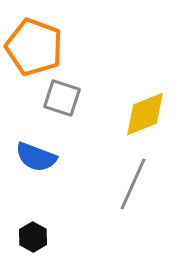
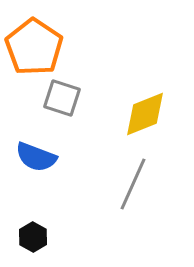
orange pentagon: rotated 14 degrees clockwise
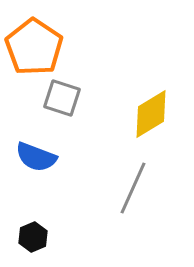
yellow diamond: moved 6 px right; rotated 9 degrees counterclockwise
gray line: moved 4 px down
black hexagon: rotated 8 degrees clockwise
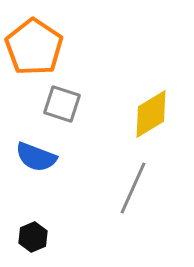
gray square: moved 6 px down
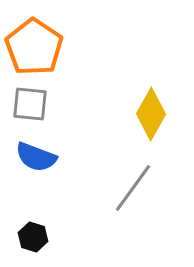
gray square: moved 32 px left; rotated 12 degrees counterclockwise
yellow diamond: rotated 30 degrees counterclockwise
gray line: rotated 12 degrees clockwise
black hexagon: rotated 20 degrees counterclockwise
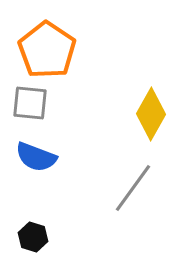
orange pentagon: moved 13 px right, 3 px down
gray square: moved 1 px up
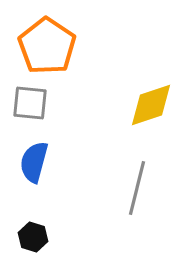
orange pentagon: moved 4 px up
yellow diamond: moved 9 px up; rotated 42 degrees clockwise
blue semicircle: moved 2 px left, 5 px down; rotated 84 degrees clockwise
gray line: moved 4 px right; rotated 22 degrees counterclockwise
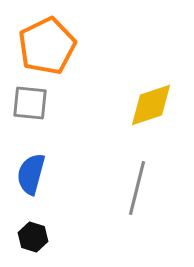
orange pentagon: rotated 12 degrees clockwise
blue semicircle: moved 3 px left, 12 px down
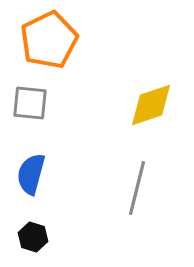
orange pentagon: moved 2 px right, 6 px up
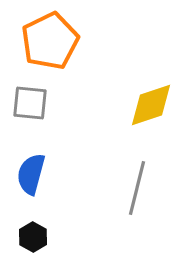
orange pentagon: moved 1 px right, 1 px down
black hexagon: rotated 12 degrees clockwise
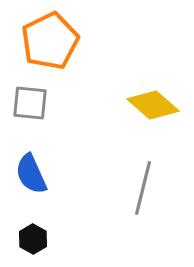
yellow diamond: moved 2 px right; rotated 60 degrees clockwise
blue semicircle: rotated 39 degrees counterclockwise
gray line: moved 6 px right
black hexagon: moved 2 px down
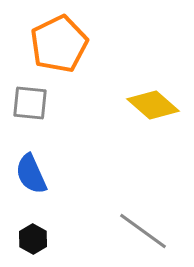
orange pentagon: moved 9 px right, 3 px down
gray line: moved 43 px down; rotated 68 degrees counterclockwise
